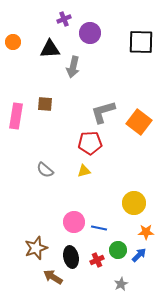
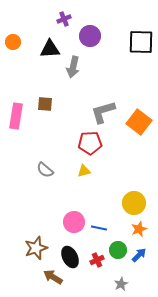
purple circle: moved 3 px down
orange star: moved 7 px left, 3 px up; rotated 21 degrees counterclockwise
black ellipse: moved 1 px left; rotated 15 degrees counterclockwise
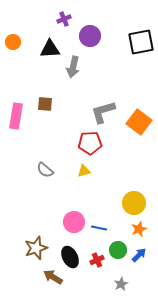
black square: rotated 12 degrees counterclockwise
